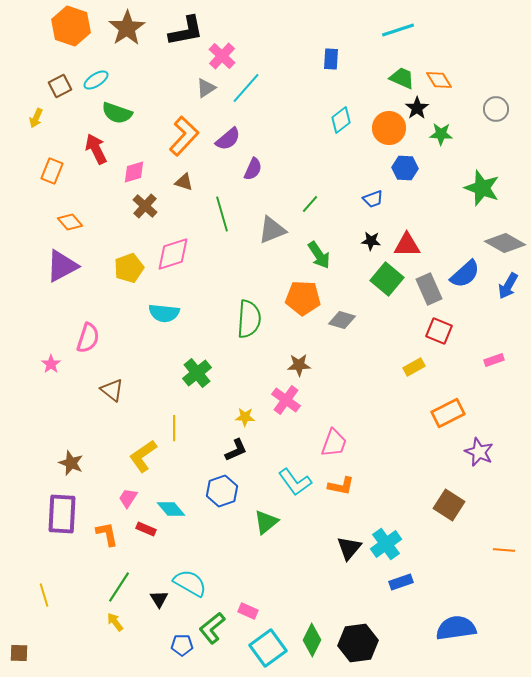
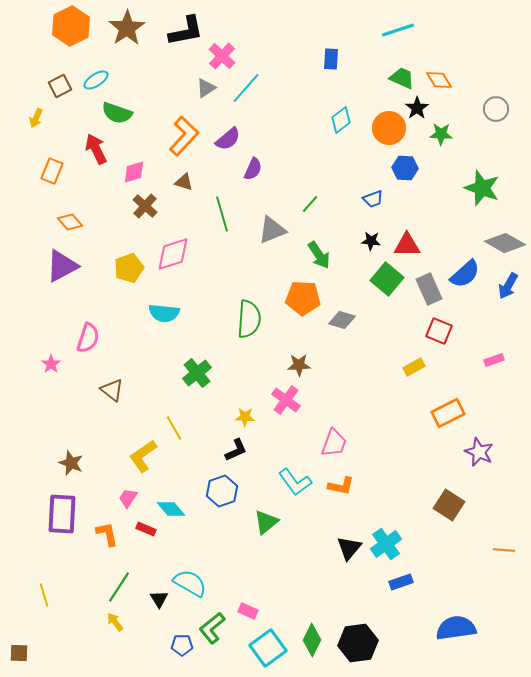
orange hexagon at (71, 26): rotated 15 degrees clockwise
yellow line at (174, 428): rotated 30 degrees counterclockwise
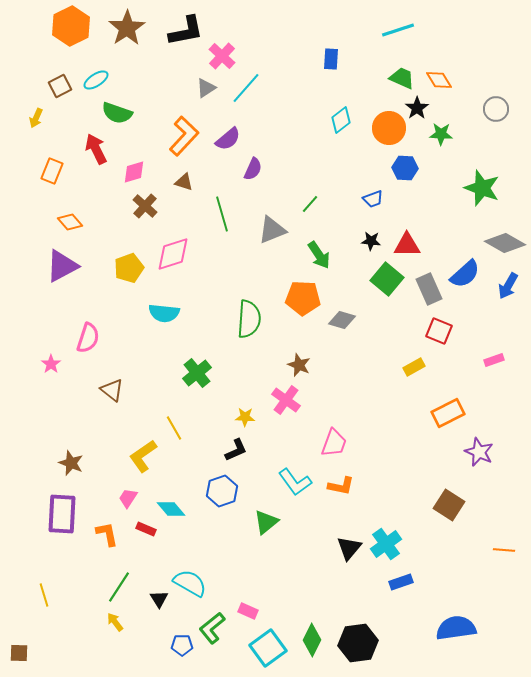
brown star at (299, 365): rotated 25 degrees clockwise
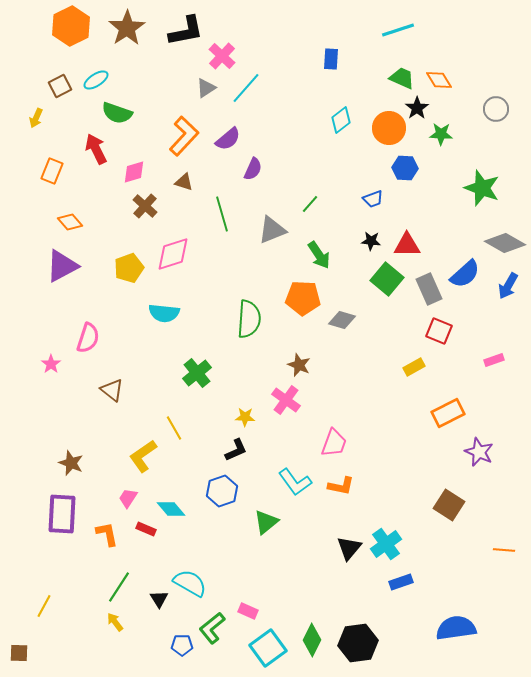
yellow line at (44, 595): moved 11 px down; rotated 45 degrees clockwise
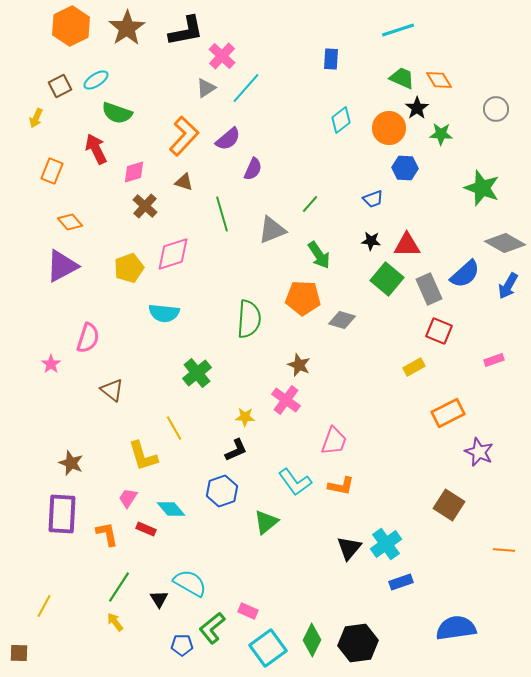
pink trapezoid at (334, 443): moved 2 px up
yellow L-shape at (143, 456): rotated 72 degrees counterclockwise
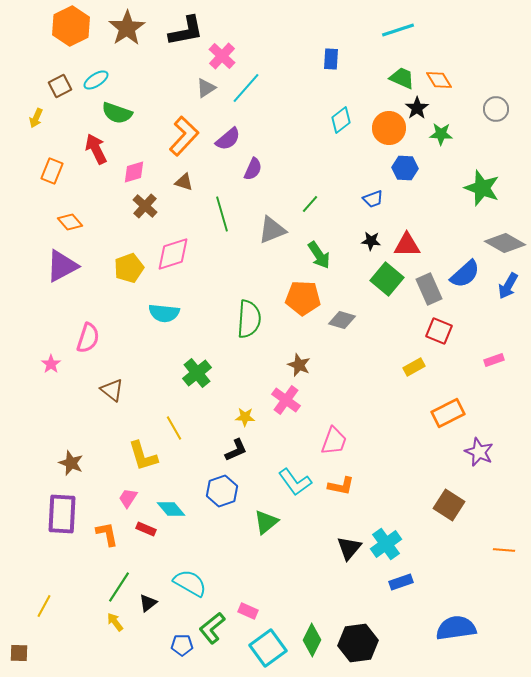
black triangle at (159, 599): moved 11 px left, 4 px down; rotated 24 degrees clockwise
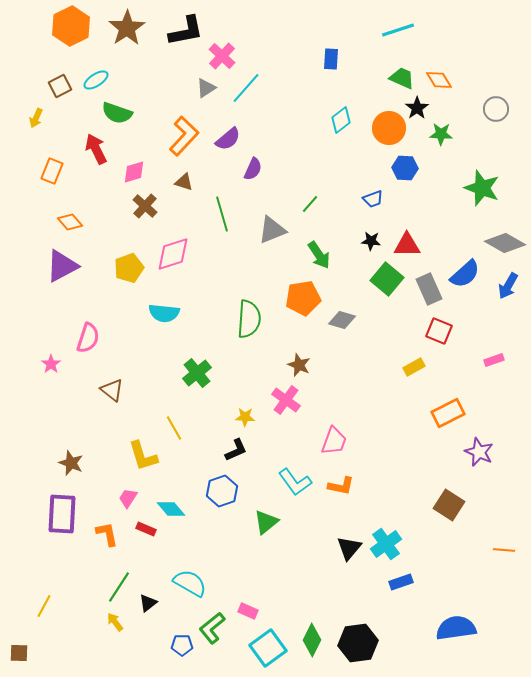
orange pentagon at (303, 298): rotated 12 degrees counterclockwise
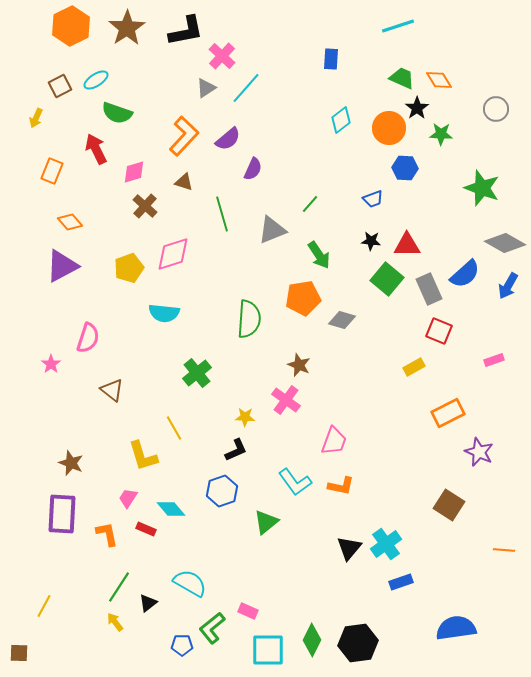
cyan line at (398, 30): moved 4 px up
cyan square at (268, 648): moved 2 px down; rotated 36 degrees clockwise
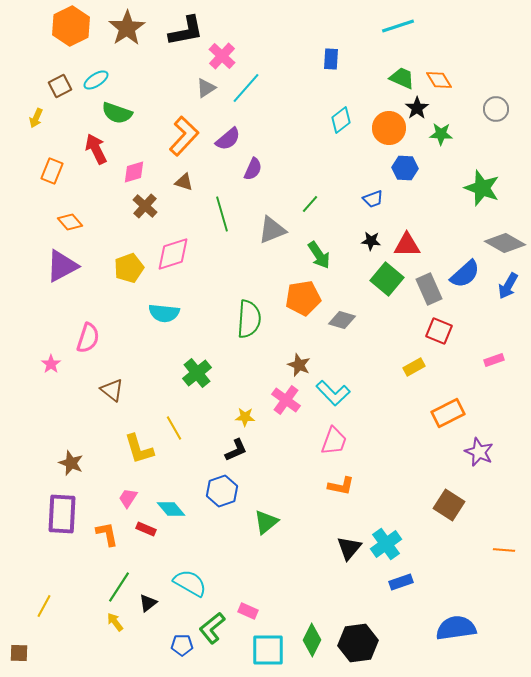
yellow L-shape at (143, 456): moved 4 px left, 7 px up
cyan L-shape at (295, 482): moved 38 px right, 89 px up; rotated 8 degrees counterclockwise
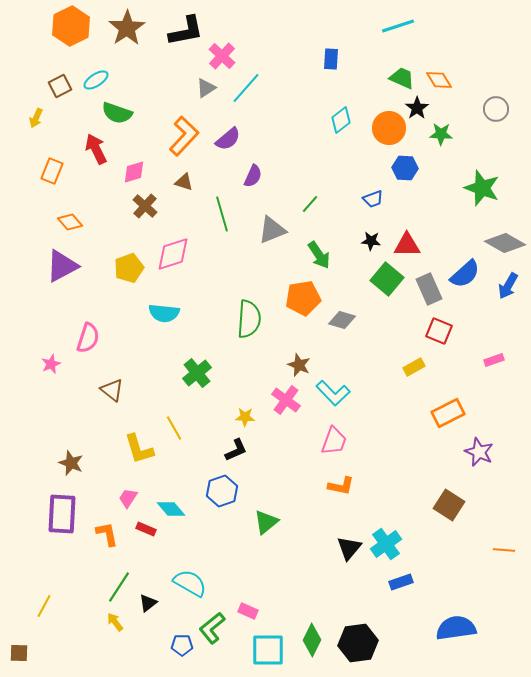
purple semicircle at (253, 169): moved 7 px down
pink star at (51, 364): rotated 12 degrees clockwise
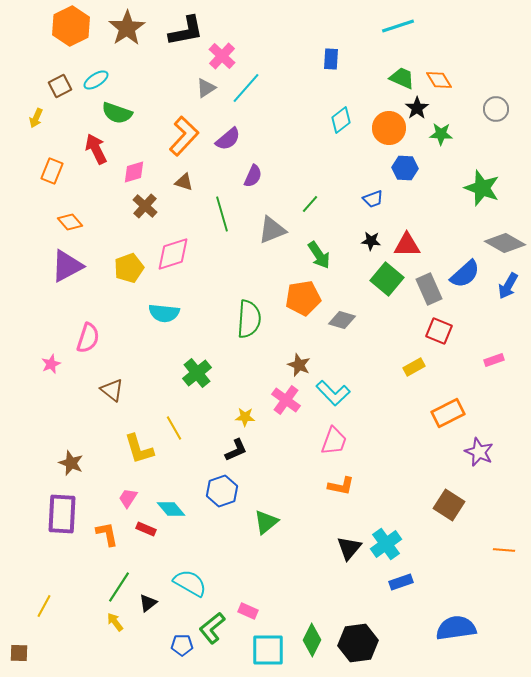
purple triangle at (62, 266): moved 5 px right
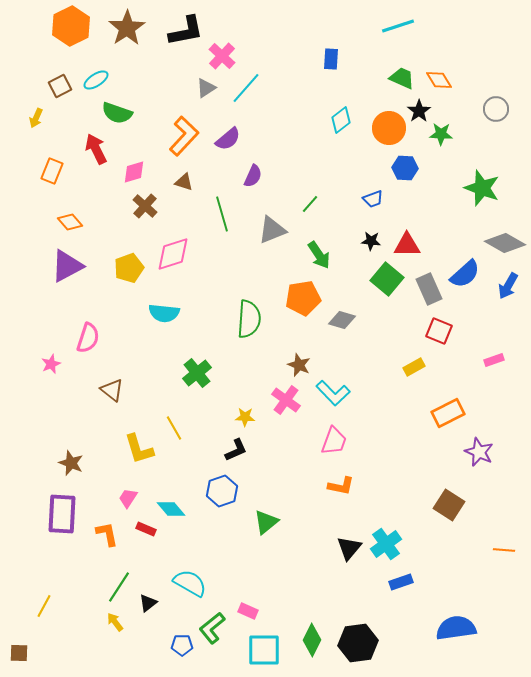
black star at (417, 108): moved 2 px right, 3 px down
cyan square at (268, 650): moved 4 px left
